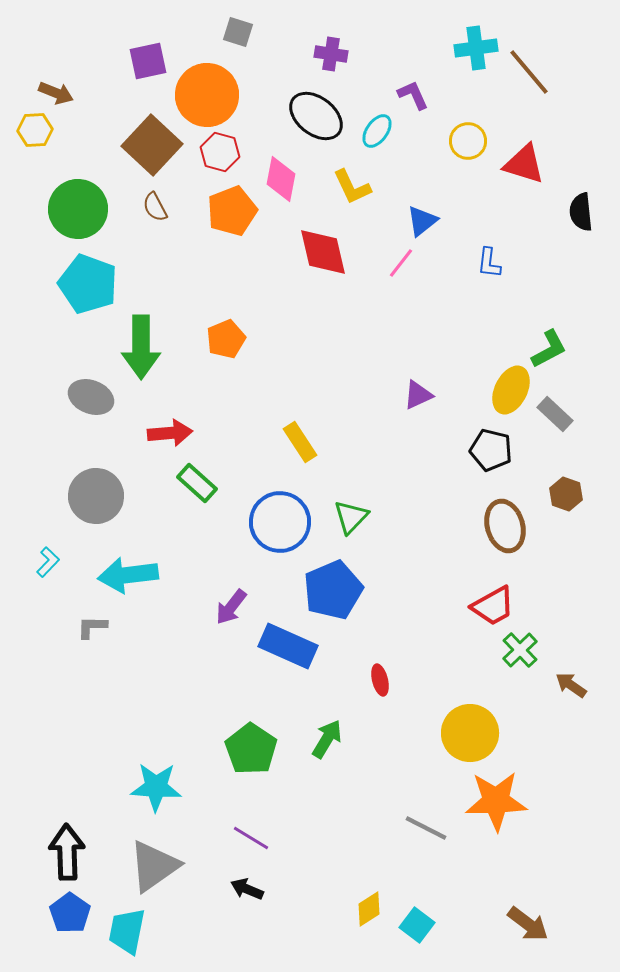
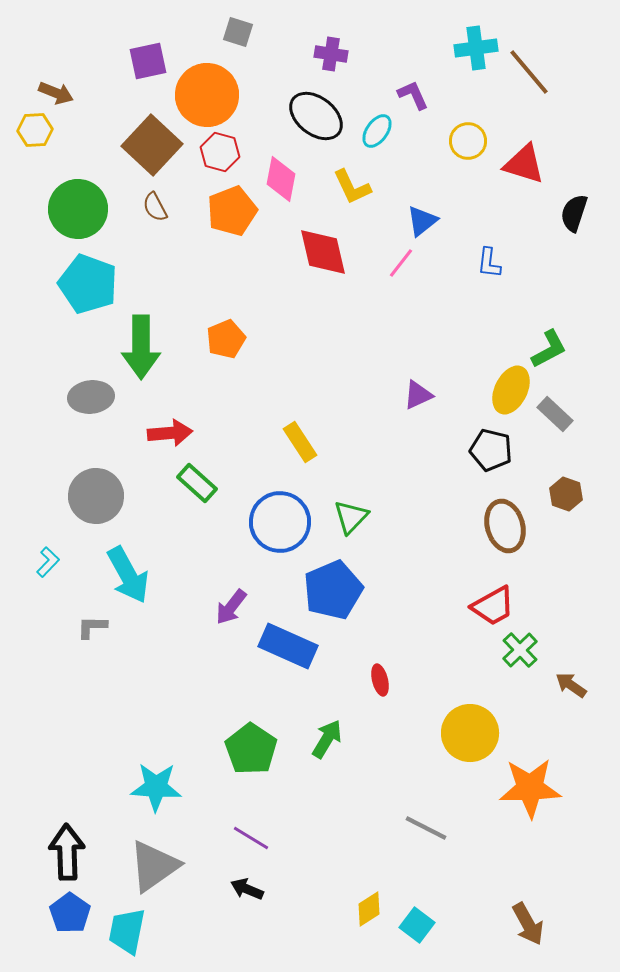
black semicircle at (581, 212): moved 7 px left, 1 px down; rotated 24 degrees clockwise
gray ellipse at (91, 397): rotated 27 degrees counterclockwise
cyan arrow at (128, 575): rotated 112 degrees counterclockwise
orange star at (496, 801): moved 34 px right, 13 px up
brown arrow at (528, 924): rotated 24 degrees clockwise
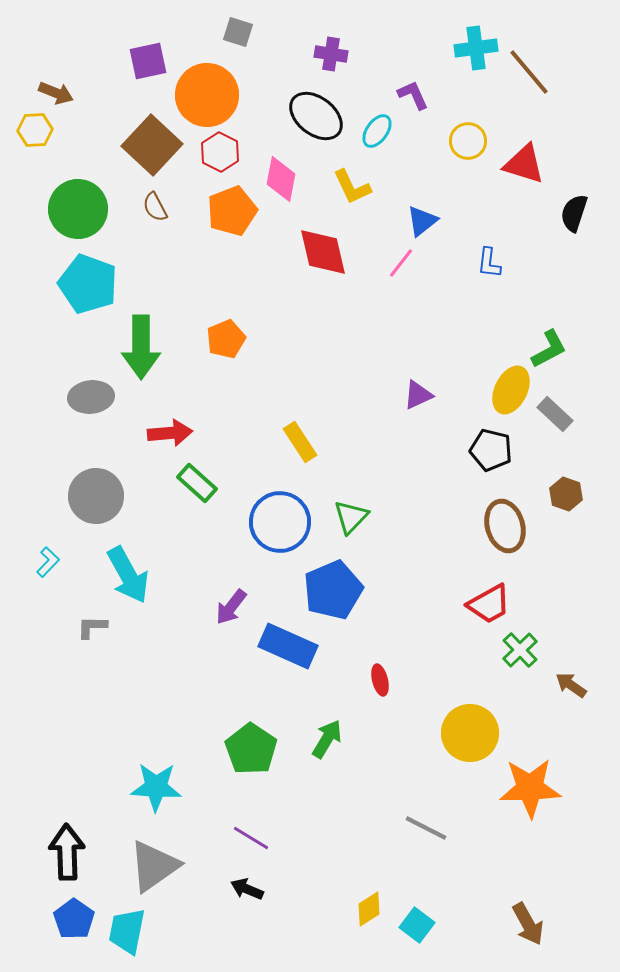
red hexagon at (220, 152): rotated 12 degrees clockwise
red trapezoid at (493, 606): moved 4 px left, 2 px up
blue pentagon at (70, 913): moved 4 px right, 6 px down
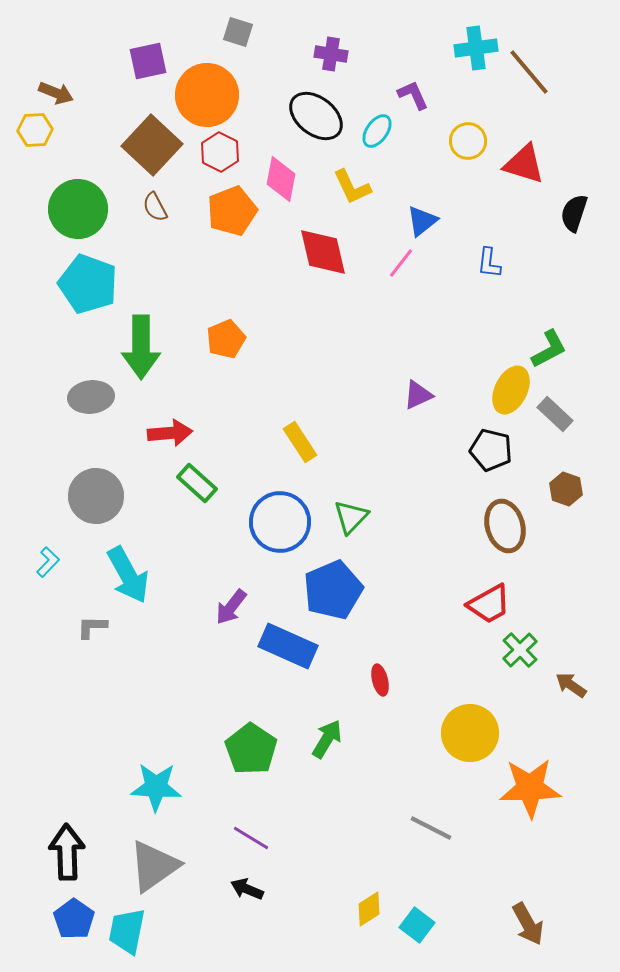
brown hexagon at (566, 494): moved 5 px up
gray line at (426, 828): moved 5 px right
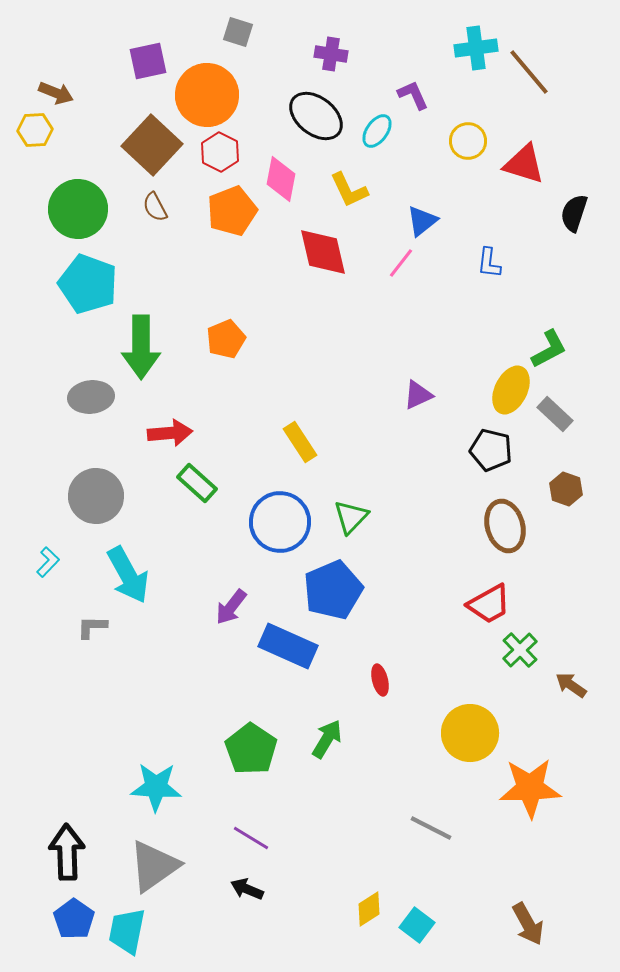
yellow L-shape at (352, 187): moved 3 px left, 3 px down
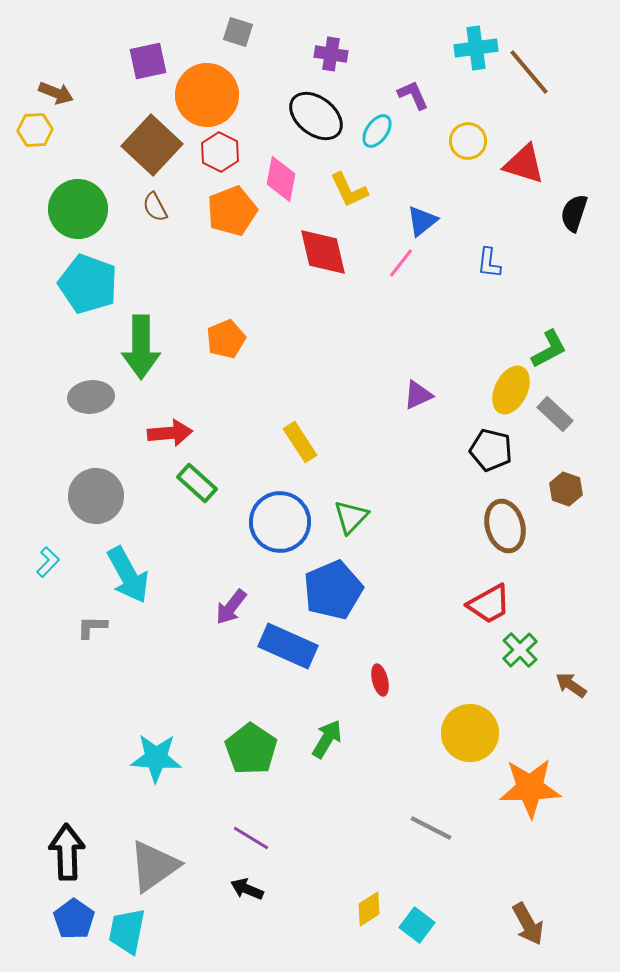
cyan star at (156, 787): moved 29 px up
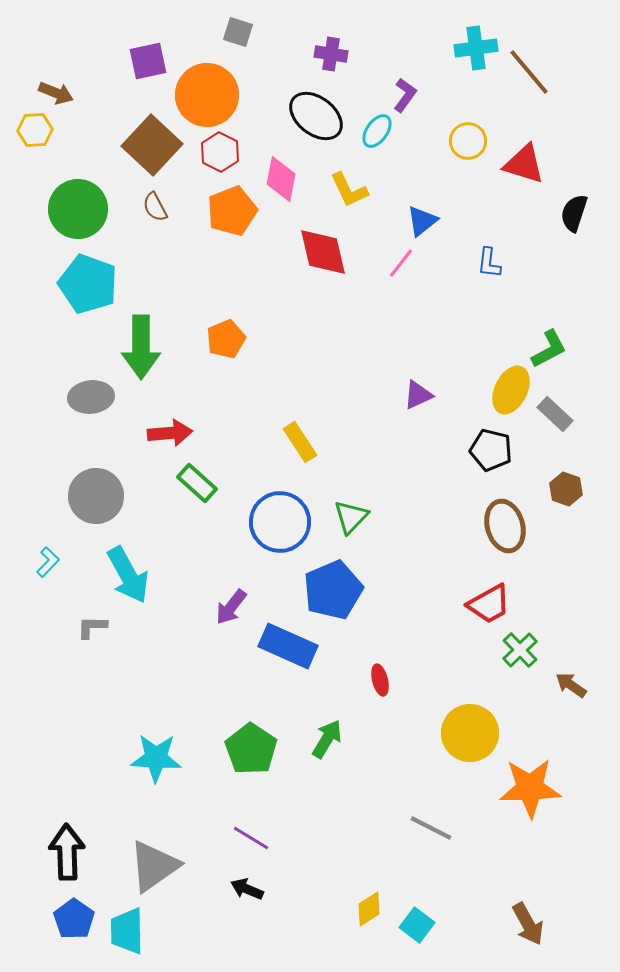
purple L-shape at (413, 95): moved 8 px left; rotated 60 degrees clockwise
cyan trapezoid at (127, 931): rotated 12 degrees counterclockwise
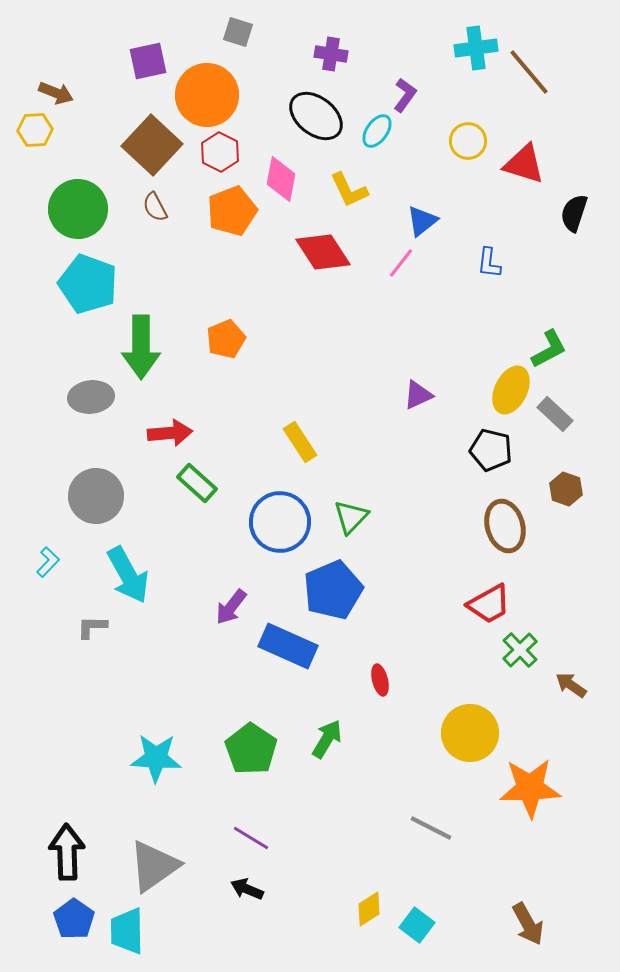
red diamond at (323, 252): rotated 20 degrees counterclockwise
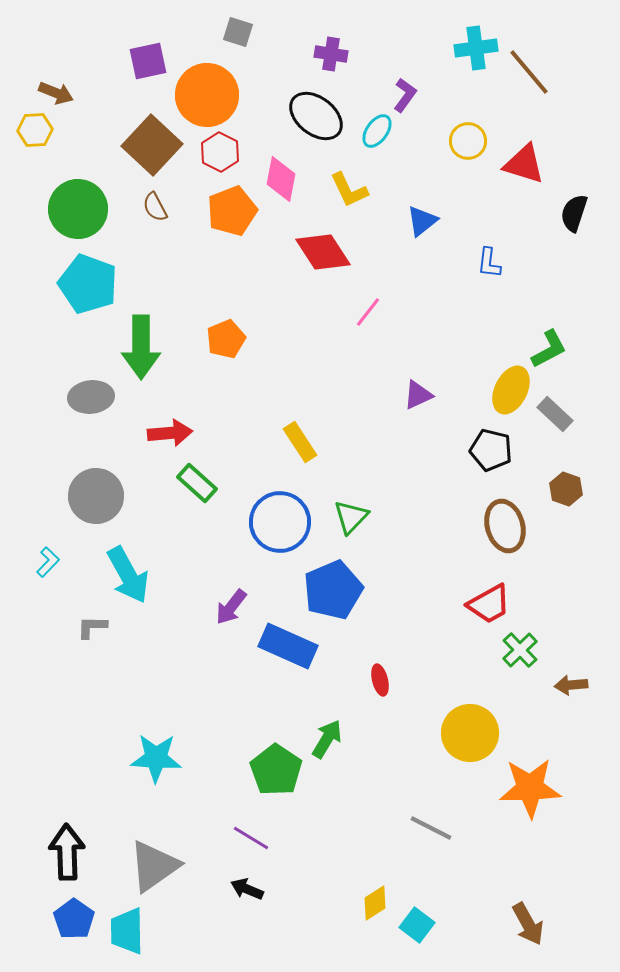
pink line at (401, 263): moved 33 px left, 49 px down
brown arrow at (571, 685): rotated 40 degrees counterclockwise
green pentagon at (251, 749): moved 25 px right, 21 px down
yellow diamond at (369, 909): moved 6 px right, 6 px up
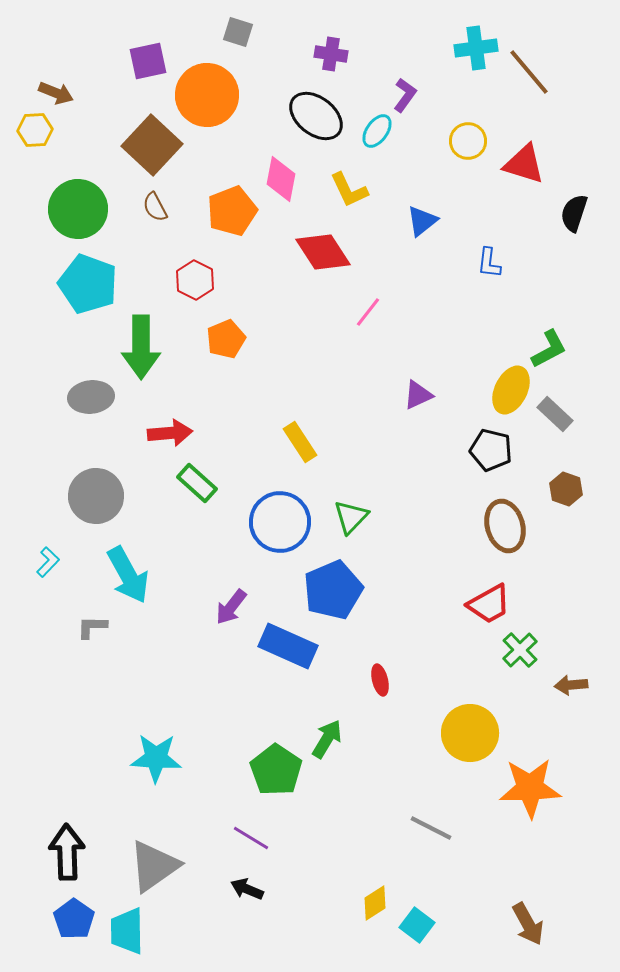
red hexagon at (220, 152): moved 25 px left, 128 px down
